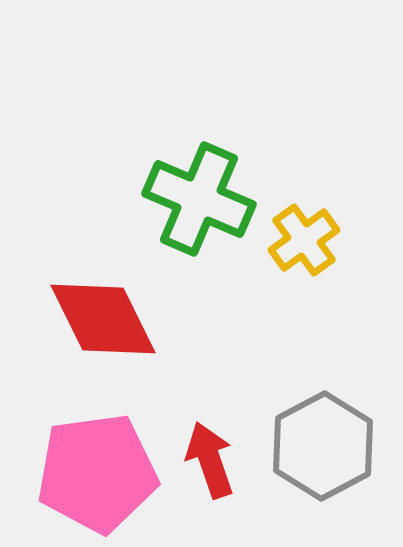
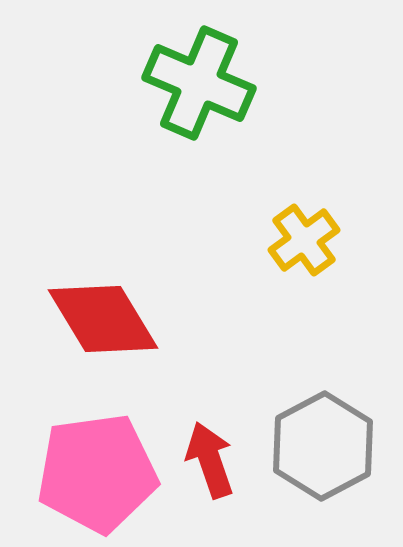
green cross: moved 116 px up
red diamond: rotated 5 degrees counterclockwise
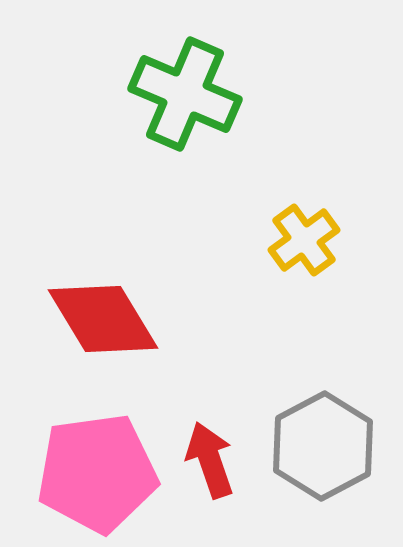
green cross: moved 14 px left, 11 px down
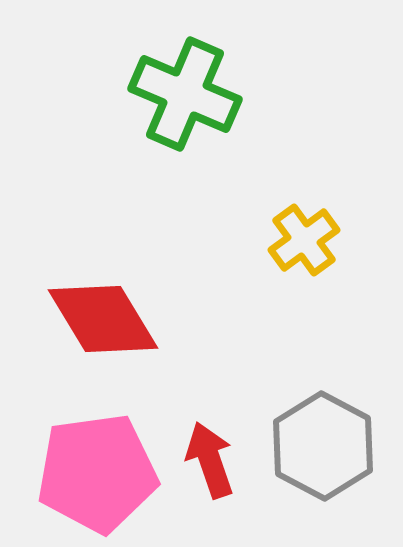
gray hexagon: rotated 4 degrees counterclockwise
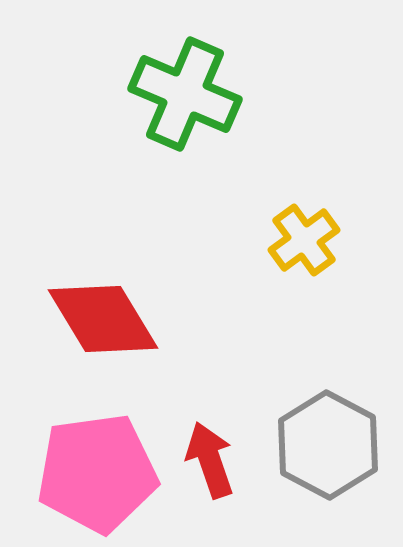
gray hexagon: moved 5 px right, 1 px up
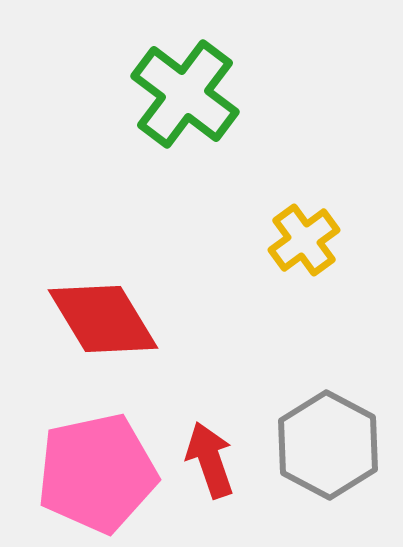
green cross: rotated 14 degrees clockwise
pink pentagon: rotated 4 degrees counterclockwise
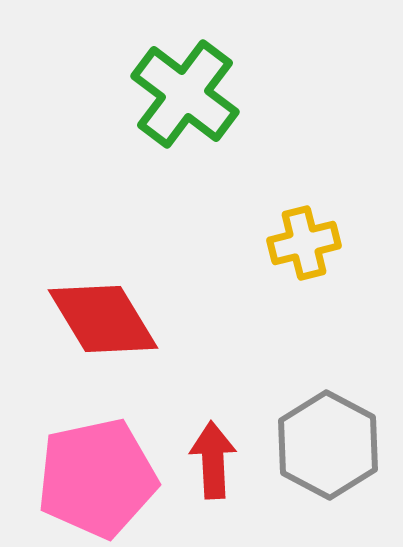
yellow cross: moved 3 px down; rotated 22 degrees clockwise
red arrow: moved 3 px right; rotated 16 degrees clockwise
pink pentagon: moved 5 px down
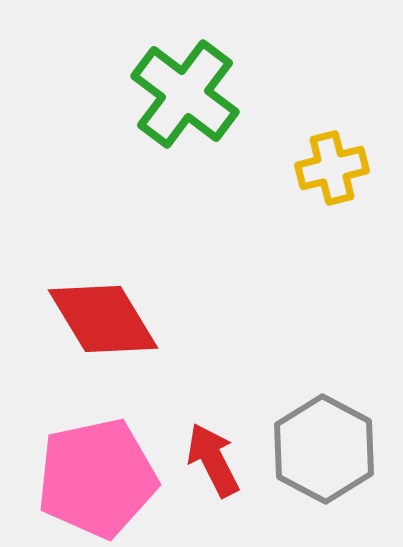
yellow cross: moved 28 px right, 75 px up
gray hexagon: moved 4 px left, 4 px down
red arrow: rotated 24 degrees counterclockwise
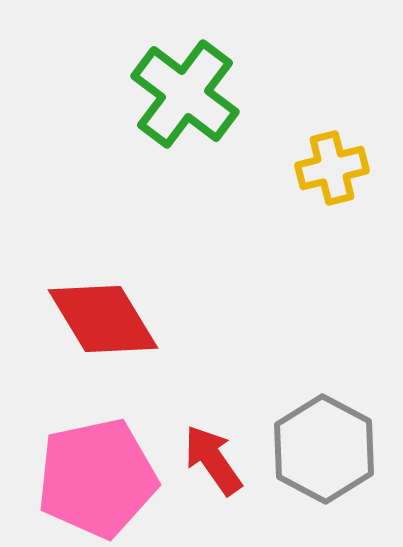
red arrow: rotated 8 degrees counterclockwise
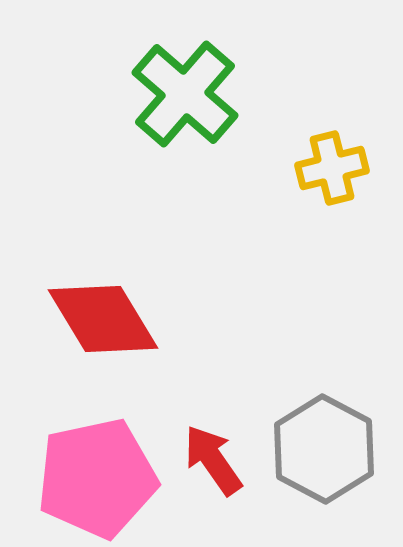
green cross: rotated 4 degrees clockwise
